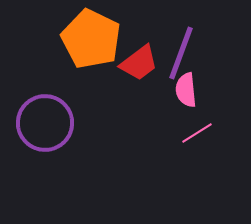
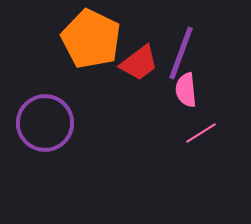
pink line: moved 4 px right
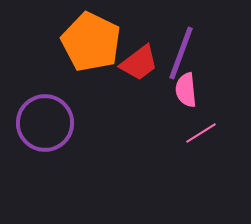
orange pentagon: moved 3 px down
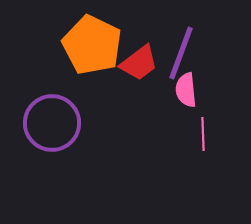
orange pentagon: moved 1 px right, 3 px down
purple circle: moved 7 px right
pink line: moved 2 px right, 1 px down; rotated 60 degrees counterclockwise
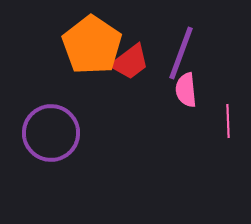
orange pentagon: rotated 8 degrees clockwise
red trapezoid: moved 9 px left, 1 px up
purple circle: moved 1 px left, 10 px down
pink line: moved 25 px right, 13 px up
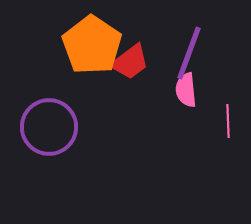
purple line: moved 8 px right
purple circle: moved 2 px left, 6 px up
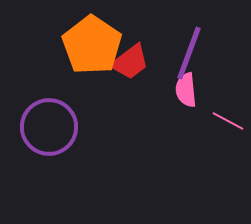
pink line: rotated 60 degrees counterclockwise
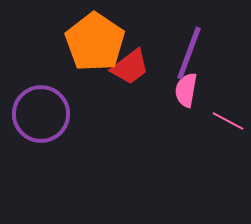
orange pentagon: moved 3 px right, 3 px up
red trapezoid: moved 5 px down
pink semicircle: rotated 16 degrees clockwise
purple circle: moved 8 px left, 13 px up
